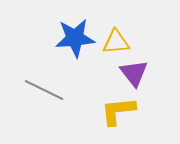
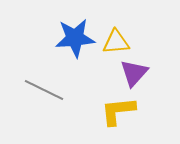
purple triangle: rotated 20 degrees clockwise
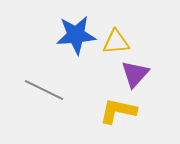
blue star: moved 1 px right, 3 px up
purple triangle: moved 1 px right, 1 px down
yellow L-shape: rotated 18 degrees clockwise
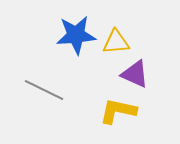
purple triangle: rotated 48 degrees counterclockwise
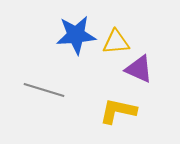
purple triangle: moved 4 px right, 5 px up
gray line: rotated 9 degrees counterclockwise
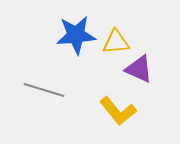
yellow L-shape: rotated 141 degrees counterclockwise
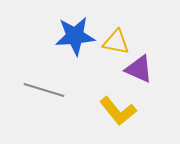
blue star: moved 1 px left, 1 px down
yellow triangle: rotated 16 degrees clockwise
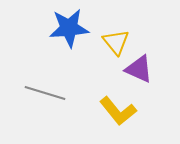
blue star: moved 6 px left, 8 px up
yellow triangle: rotated 40 degrees clockwise
gray line: moved 1 px right, 3 px down
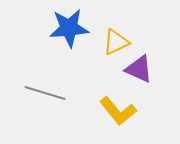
yellow triangle: rotated 44 degrees clockwise
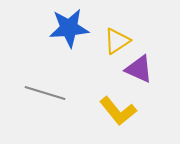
yellow triangle: moved 1 px right, 1 px up; rotated 8 degrees counterclockwise
